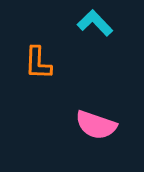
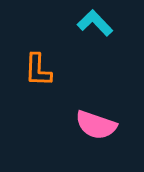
orange L-shape: moved 7 px down
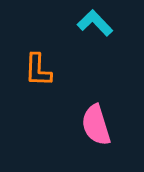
pink semicircle: rotated 54 degrees clockwise
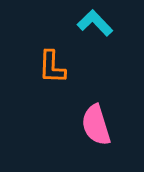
orange L-shape: moved 14 px right, 3 px up
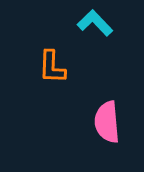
pink semicircle: moved 11 px right, 3 px up; rotated 12 degrees clockwise
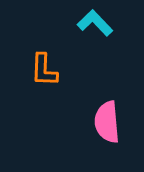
orange L-shape: moved 8 px left, 3 px down
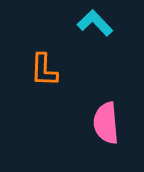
pink semicircle: moved 1 px left, 1 px down
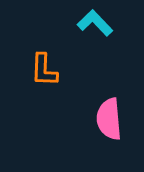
pink semicircle: moved 3 px right, 4 px up
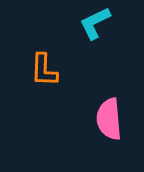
cyan L-shape: rotated 72 degrees counterclockwise
